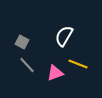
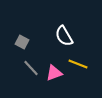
white semicircle: rotated 60 degrees counterclockwise
gray line: moved 4 px right, 3 px down
pink triangle: moved 1 px left
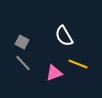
gray line: moved 8 px left, 5 px up
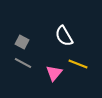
gray line: rotated 18 degrees counterclockwise
pink triangle: rotated 30 degrees counterclockwise
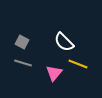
white semicircle: moved 6 px down; rotated 15 degrees counterclockwise
gray line: rotated 12 degrees counterclockwise
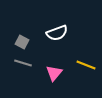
white semicircle: moved 7 px left, 9 px up; rotated 65 degrees counterclockwise
yellow line: moved 8 px right, 1 px down
